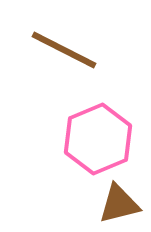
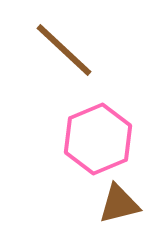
brown line: rotated 16 degrees clockwise
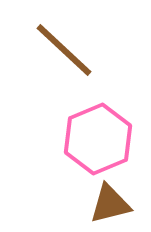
brown triangle: moved 9 px left
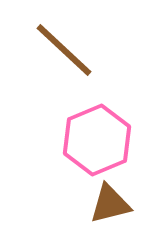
pink hexagon: moved 1 px left, 1 px down
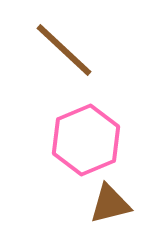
pink hexagon: moved 11 px left
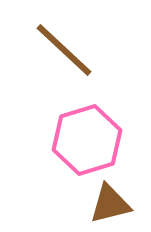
pink hexagon: moved 1 px right; rotated 6 degrees clockwise
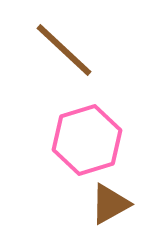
brown triangle: rotated 15 degrees counterclockwise
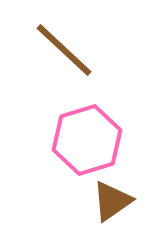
brown triangle: moved 2 px right, 3 px up; rotated 6 degrees counterclockwise
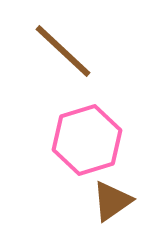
brown line: moved 1 px left, 1 px down
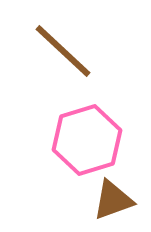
brown triangle: moved 1 px right, 1 px up; rotated 15 degrees clockwise
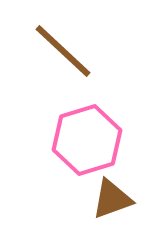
brown triangle: moved 1 px left, 1 px up
